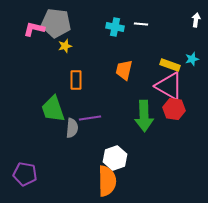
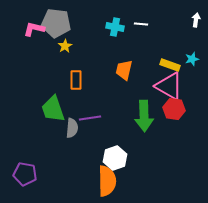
yellow star: rotated 16 degrees counterclockwise
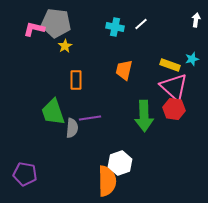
white line: rotated 48 degrees counterclockwise
pink triangle: moved 5 px right, 1 px down; rotated 12 degrees clockwise
green trapezoid: moved 3 px down
white hexagon: moved 5 px right, 5 px down
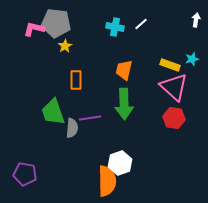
red hexagon: moved 9 px down
green arrow: moved 20 px left, 12 px up
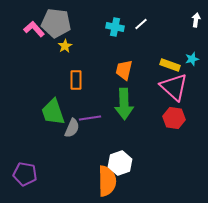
pink L-shape: rotated 35 degrees clockwise
gray semicircle: rotated 18 degrees clockwise
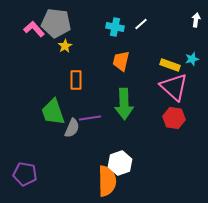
orange trapezoid: moved 3 px left, 9 px up
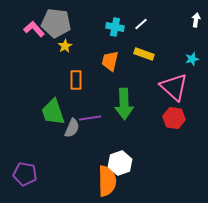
orange trapezoid: moved 11 px left
yellow rectangle: moved 26 px left, 11 px up
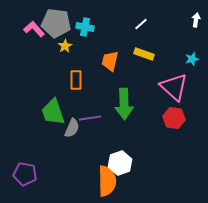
cyan cross: moved 30 px left
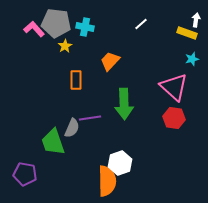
yellow rectangle: moved 43 px right, 21 px up
orange trapezoid: rotated 30 degrees clockwise
green trapezoid: moved 30 px down
